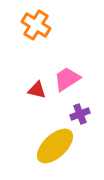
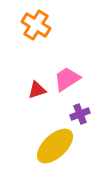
red triangle: rotated 30 degrees counterclockwise
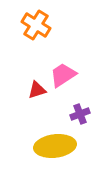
pink trapezoid: moved 4 px left, 4 px up
yellow ellipse: rotated 36 degrees clockwise
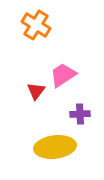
red triangle: moved 1 px left, 1 px down; rotated 36 degrees counterclockwise
purple cross: rotated 18 degrees clockwise
yellow ellipse: moved 1 px down
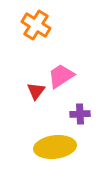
pink trapezoid: moved 2 px left, 1 px down
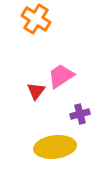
orange cross: moved 6 px up
purple cross: rotated 12 degrees counterclockwise
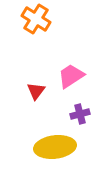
pink trapezoid: moved 10 px right
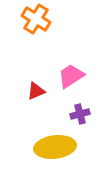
red triangle: rotated 30 degrees clockwise
